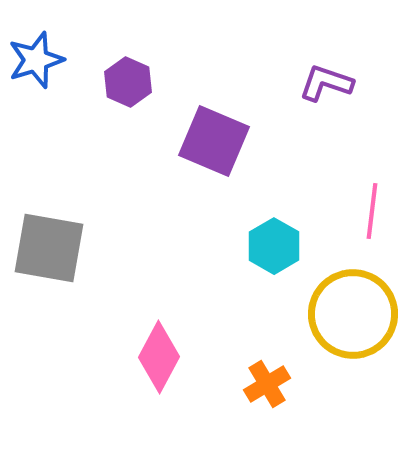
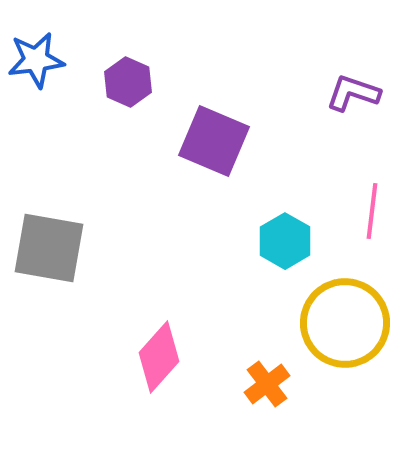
blue star: rotated 10 degrees clockwise
purple L-shape: moved 27 px right, 10 px down
cyan hexagon: moved 11 px right, 5 px up
yellow circle: moved 8 px left, 9 px down
pink diamond: rotated 14 degrees clockwise
orange cross: rotated 6 degrees counterclockwise
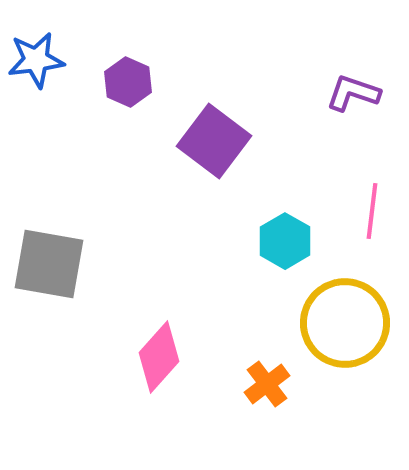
purple square: rotated 14 degrees clockwise
gray square: moved 16 px down
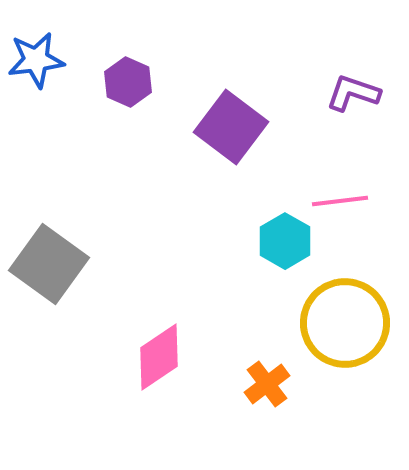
purple square: moved 17 px right, 14 px up
pink line: moved 32 px left, 10 px up; rotated 76 degrees clockwise
gray square: rotated 26 degrees clockwise
pink diamond: rotated 14 degrees clockwise
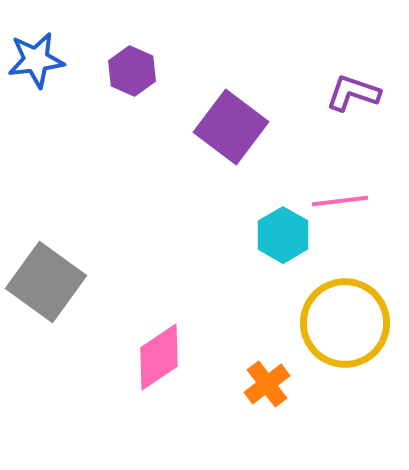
purple hexagon: moved 4 px right, 11 px up
cyan hexagon: moved 2 px left, 6 px up
gray square: moved 3 px left, 18 px down
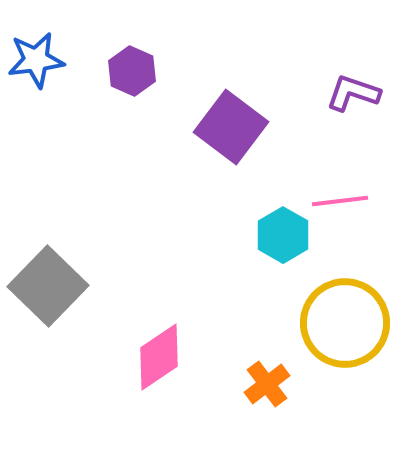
gray square: moved 2 px right, 4 px down; rotated 8 degrees clockwise
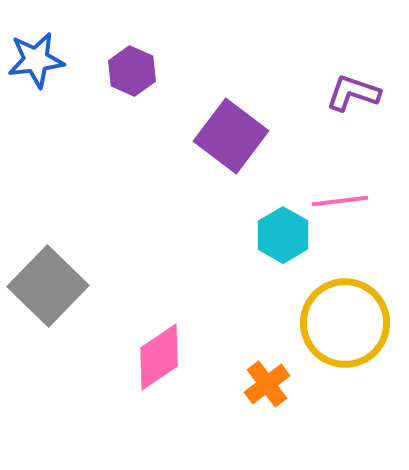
purple square: moved 9 px down
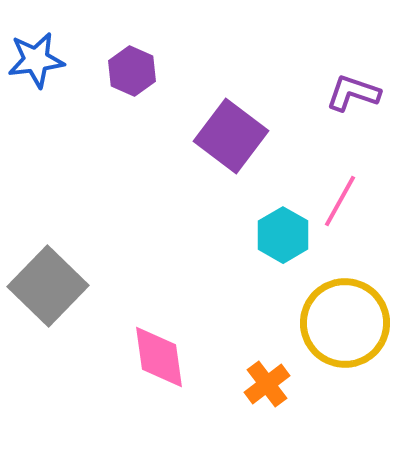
pink line: rotated 54 degrees counterclockwise
pink diamond: rotated 64 degrees counterclockwise
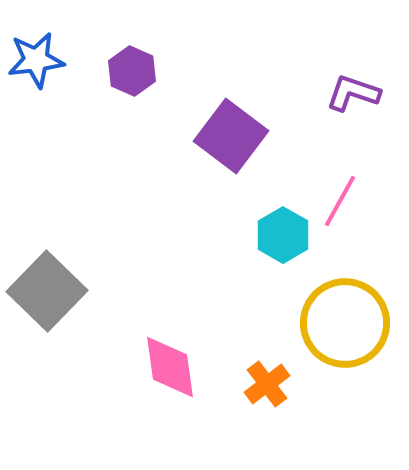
gray square: moved 1 px left, 5 px down
pink diamond: moved 11 px right, 10 px down
